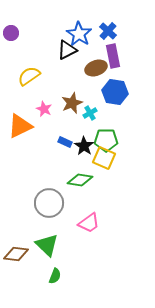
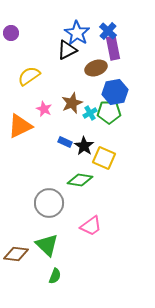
blue star: moved 2 px left, 1 px up
purple rectangle: moved 8 px up
blue hexagon: rotated 20 degrees counterclockwise
green pentagon: moved 3 px right, 28 px up
pink trapezoid: moved 2 px right, 3 px down
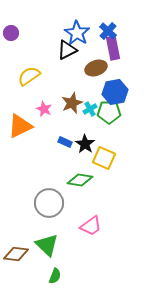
cyan cross: moved 4 px up
black star: moved 1 px right, 2 px up
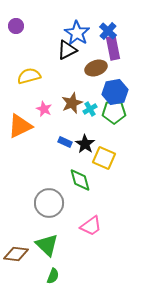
purple circle: moved 5 px right, 7 px up
yellow semicircle: rotated 20 degrees clockwise
green pentagon: moved 5 px right
green diamond: rotated 65 degrees clockwise
green semicircle: moved 2 px left
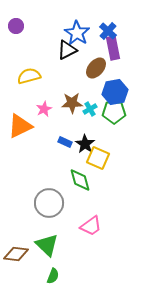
brown ellipse: rotated 30 degrees counterclockwise
brown star: rotated 20 degrees clockwise
pink star: rotated 21 degrees clockwise
yellow square: moved 6 px left
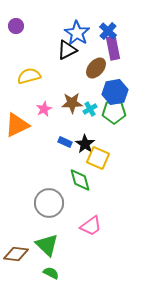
orange triangle: moved 3 px left, 1 px up
green semicircle: moved 2 px left, 3 px up; rotated 84 degrees counterclockwise
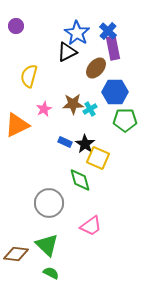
black triangle: moved 2 px down
yellow semicircle: rotated 60 degrees counterclockwise
blue hexagon: rotated 10 degrees clockwise
brown star: moved 1 px right, 1 px down
green pentagon: moved 11 px right, 8 px down
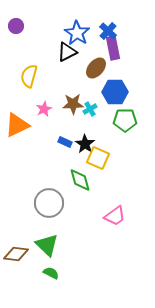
pink trapezoid: moved 24 px right, 10 px up
